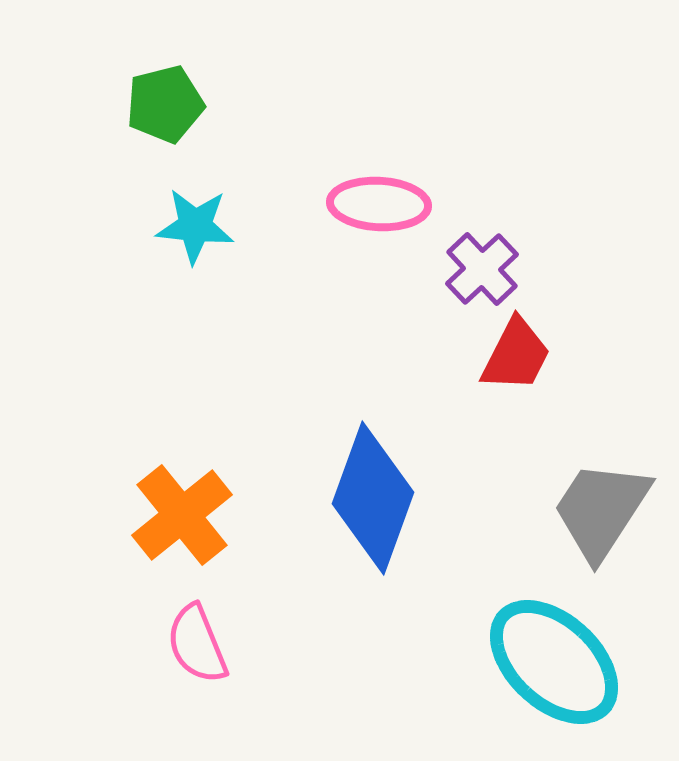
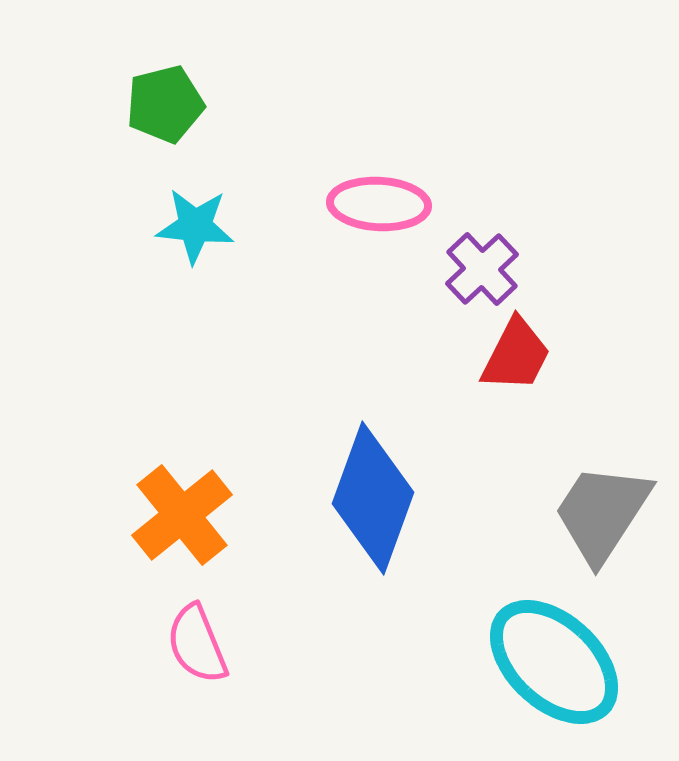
gray trapezoid: moved 1 px right, 3 px down
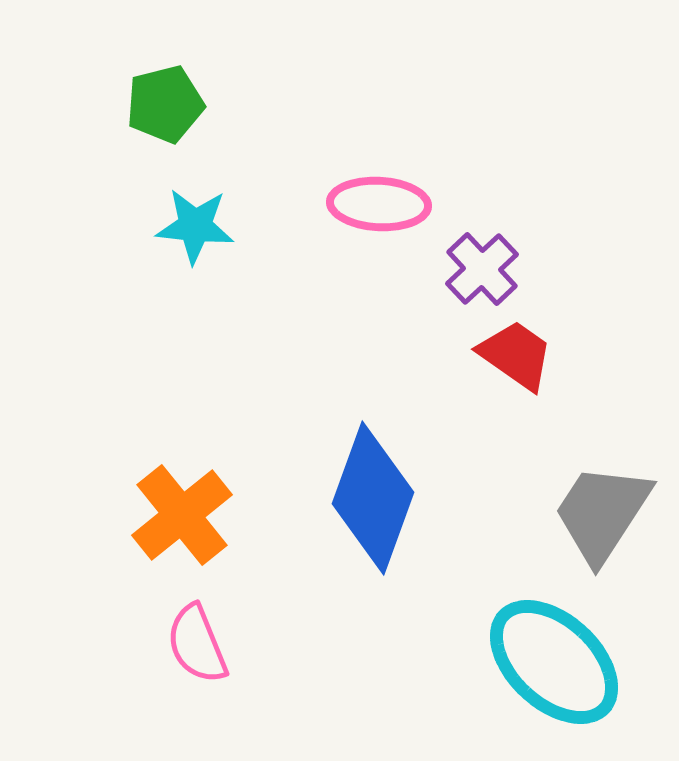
red trapezoid: rotated 82 degrees counterclockwise
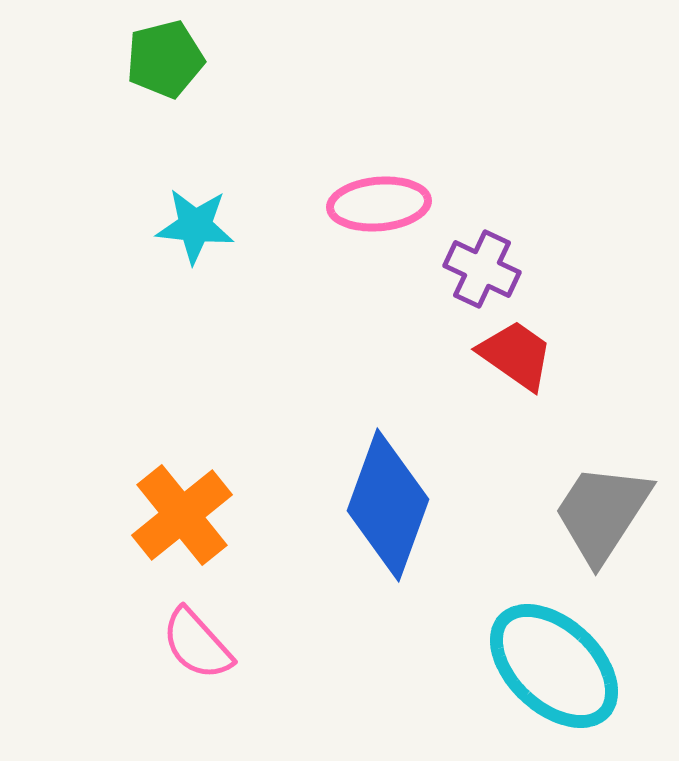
green pentagon: moved 45 px up
pink ellipse: rotated 8 degrees counterclockwise
purple cross: rotated 22 degrees counterclockwise
blue diamond: moved 15 px right, 7 px down
pink semicircle: rotated 20 degrees counterclockwise
cyan ellipse: moved 4 px down
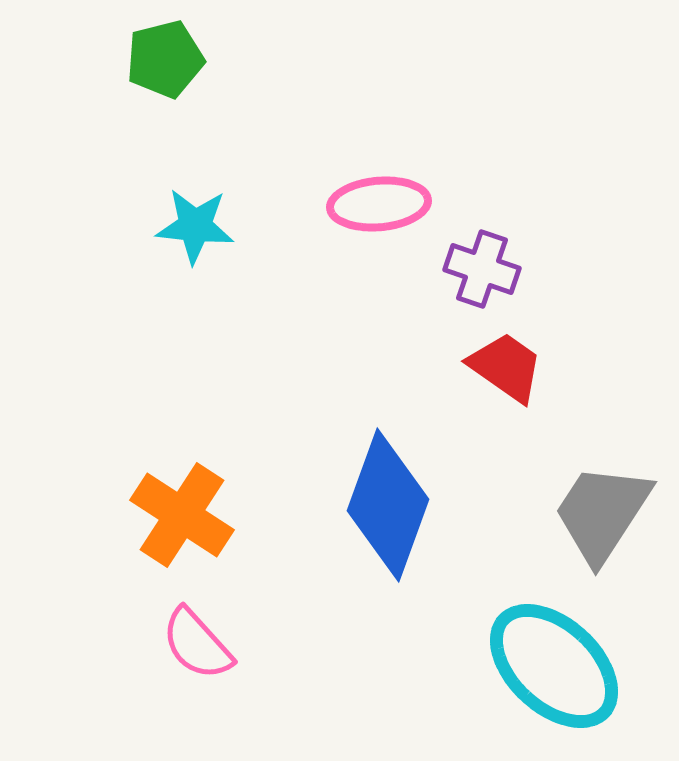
purple cross: rotated 6 degrees counterclockwise
red trapezoid: moved 10 px left, 12 px down
orange cross: rotated 18 degrees counterclockwise
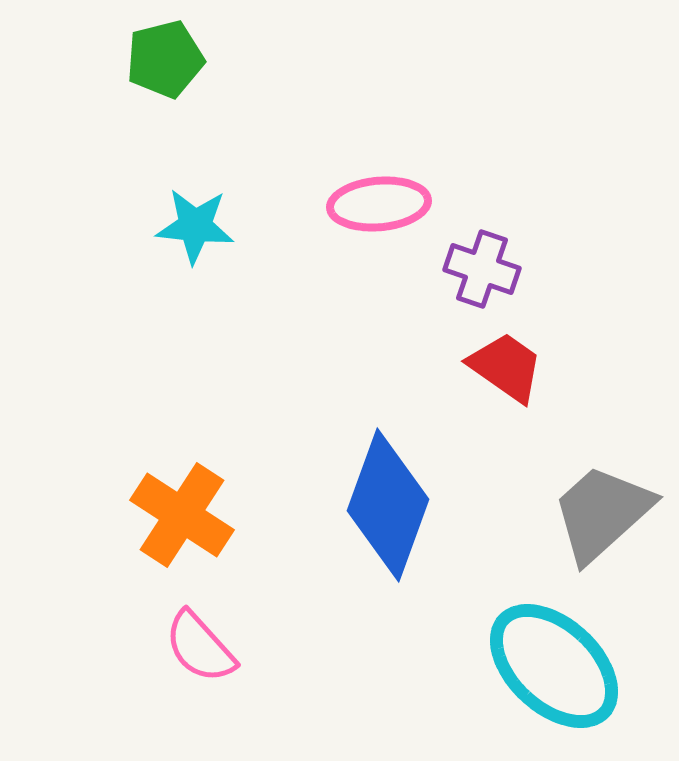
gray trapezoid: rotated 15 degrees clockwise
pink semicircle: moved 3 px right, 3 px down
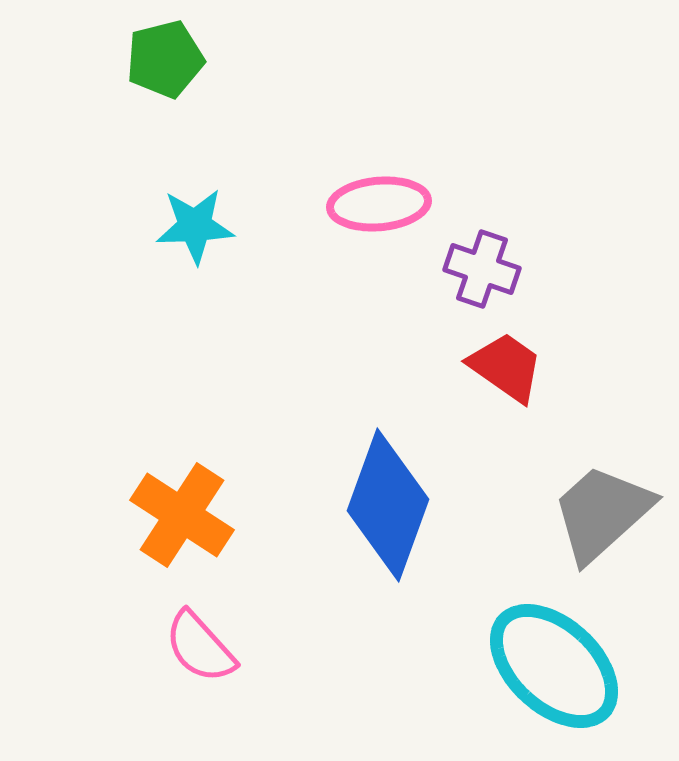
cyan star: rotated 8 degrees counterclockwise
